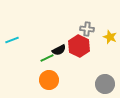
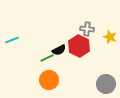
gray circle: moved 1 px right
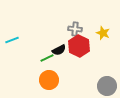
gray cross: moved 12 px left
yellow star: moved 7 px left, 4 px up
gray circle: moved 1 px right, 2 px down
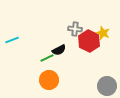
red hexagon: moved 10 px right, 5 px up
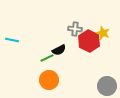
cyan line: rotated 32 degrees clockwise
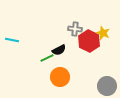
orange circle: moved 11 px right, 3 px up
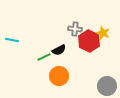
green line: moved 3 px left, 1 px up
orange circle: moved 1 px left, 1 px up
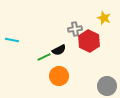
gray cross: rotated 16 degrees counterclockwise
yellow star: moved 1 px right, 15 px up
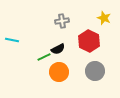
gray cross: moved 13 px left, 8 px up
black semicircle: moved 1 px left, 1 px up
orange circle: moved 4 px up
gray circle: moved 12 px left, 15 px up
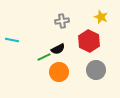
yellow star: moved 3 px left, 1 px up
gray circle: moved 1 px right, 1 px up
